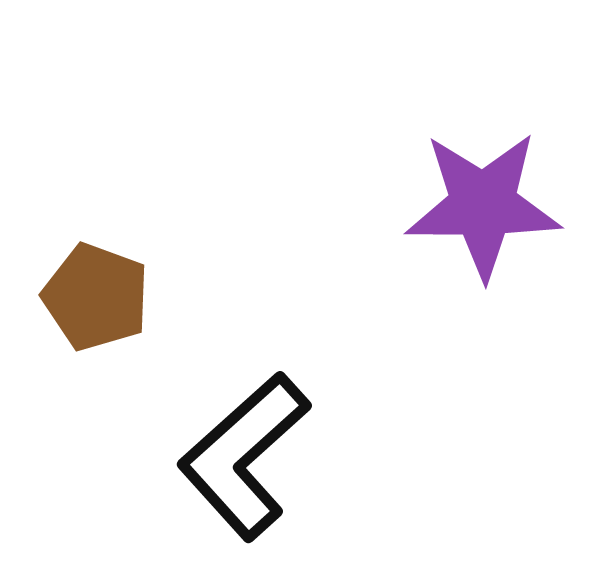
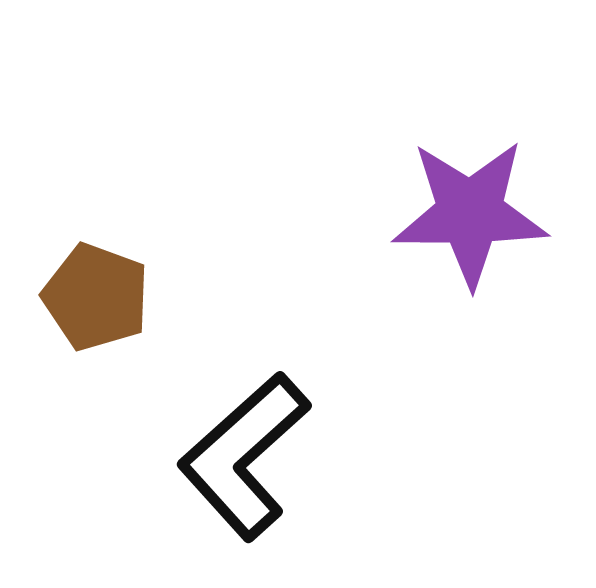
purple star: moved 13 px left, 8 px down
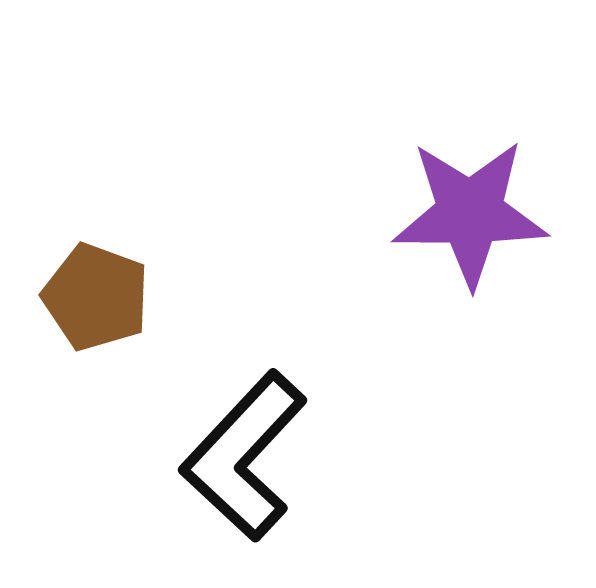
black L-shape: rotated 5 degrees counterclockwise
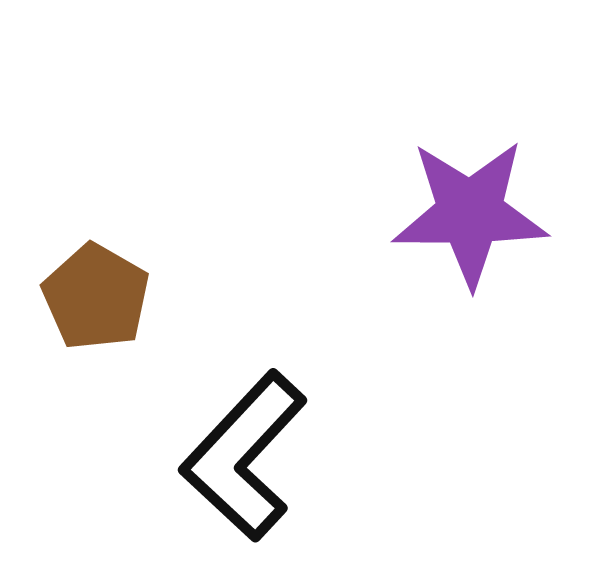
brown pentagon: rotated 10 degrees clockwise
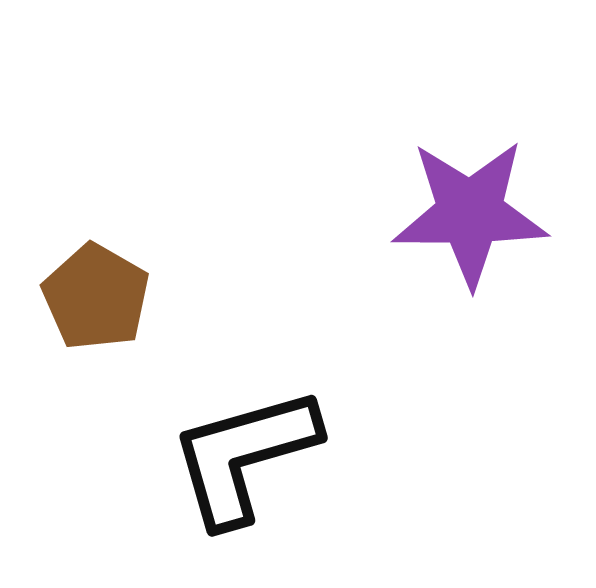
black L-shape: rotated 31 degrees clockwise
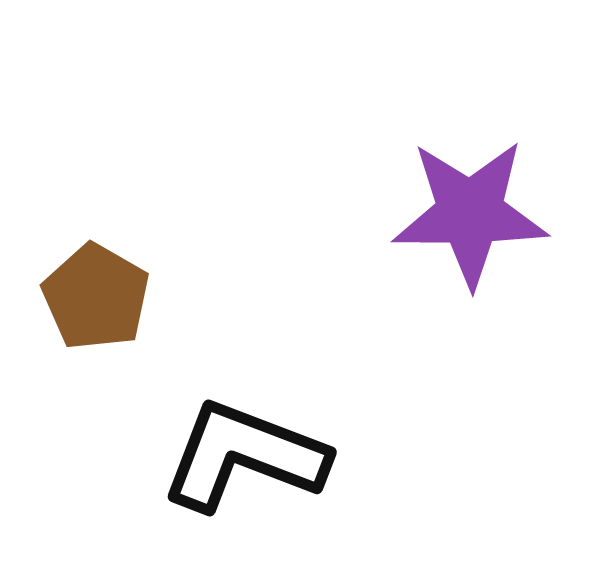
black L-shape: rotated 37 degrees clockwise
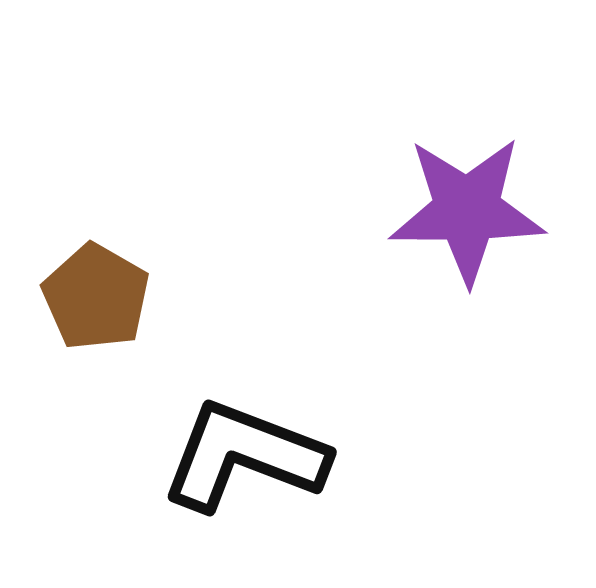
purple star: moved 3 px left, 3 px up
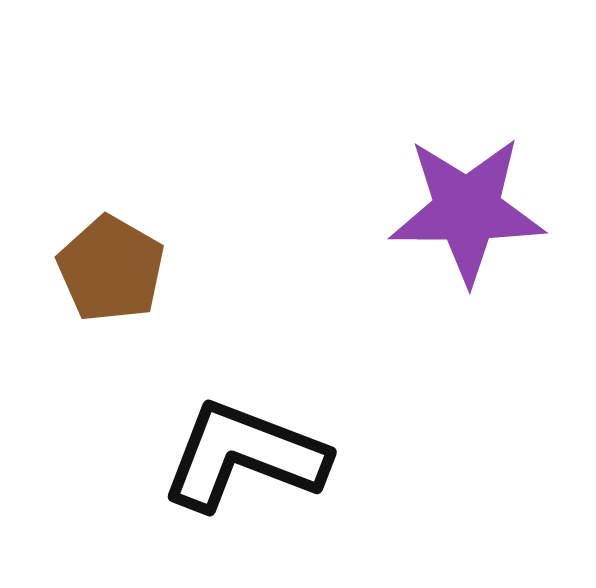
brown pentagon: moved 15 px right, 28 px up
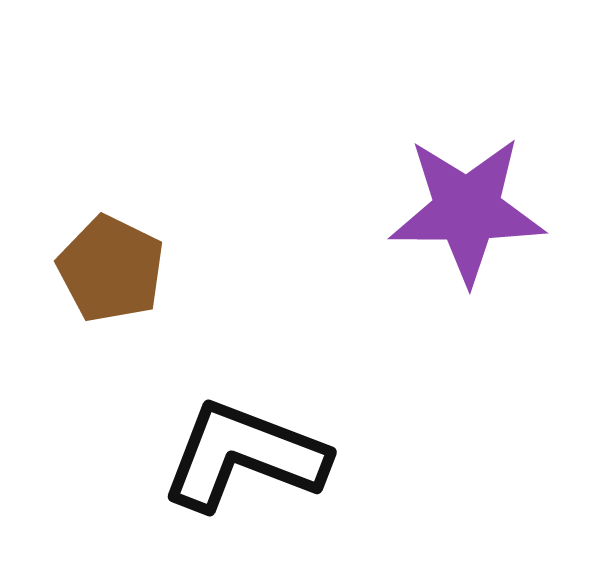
brown pentagon: rotated 4 degrees counterclockwise
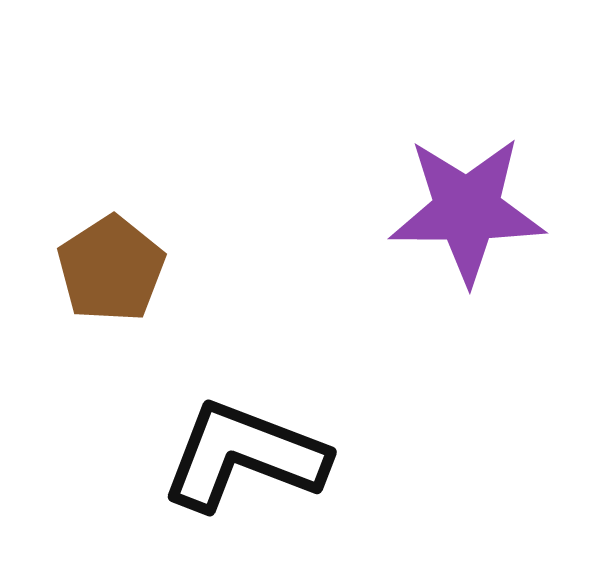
brown pentagon: rotated 13 degrees clockwise
